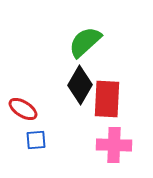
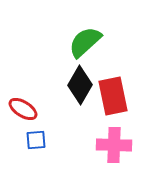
red rectangle: moved 6 px right, 3 px up; rotated 15 degrees counterclockwise
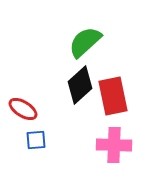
black diamond: rotated 18 degrees clockwise
